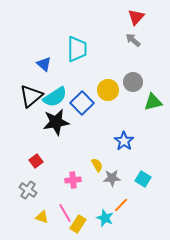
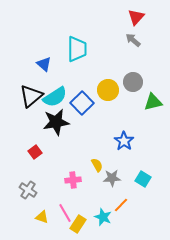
red square: moved 1 px left, 9 px up
cyan star: moved 2 px left, 1 px up
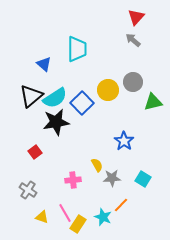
cyan semicircle: moved 1 px down
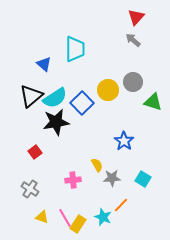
cyan trapezoid: moved 2 px left
green triangle: rotated 30 degrees clockwise
gray cross: moved 2 px right, 1 px up
pink line: moved 5 px down
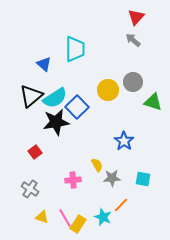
blue square: moved 5 px left, 4 px down
cyan square: rotated 21 degrees counterclockwise
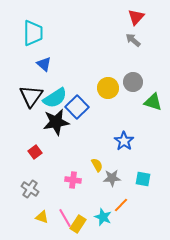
cyan trapezoid: moved 42 px left, 16 px up
yellow circle: moved 2 px up
black triangle: rotated 15 degrees counterclockwise
pink cross: rotated 14 degrees clockwise
